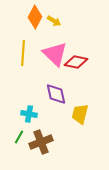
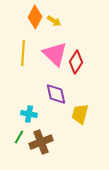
red diamond: rotated 70 degrees counterclockwise
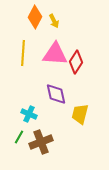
yellow arrow: rotated 32 degrees clockwise
pink triangle: rotated 40 degrees counterclockwise
cyan cross: rotated 14 degrees clockwise
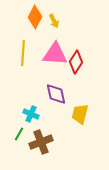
cyan cross: moved 2 px right
green line: moved 3 px up
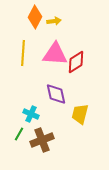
yellow arrow: rotated 72 degrees counterclockwise
red diamond: rotated 25 degrees clockwise
brown cross: moved 1 px right, 2 px up
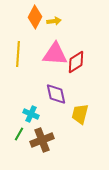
yellow line: moved 5 px left, 1 px down
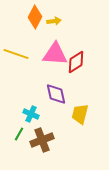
yellow line: moved 2 px left; rotated 75 degrees counterclockwise
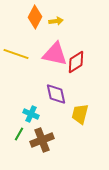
yellow arrow: moved 2 px right
pink triangle: rotated 8 degrees clockwise
